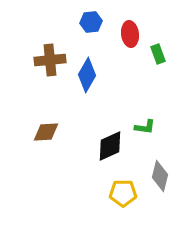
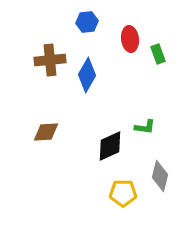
blue hexagon: moved 4 px left
red ellipse: moved 5 px down
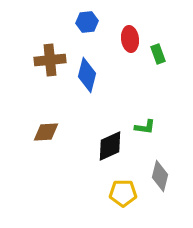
blue diamond: rotated 16 degrees counterclockwise
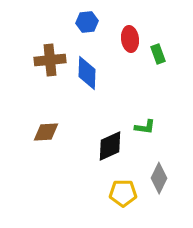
blue diamond: moved 2 px up; rotated 12 degrees counterclockwise
gray diamond: moved 1 px left, 2 px down; rotated 12 degrees clockwise
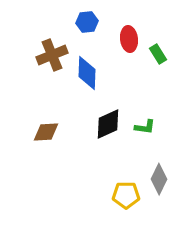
red ellipse: moved 1 px left
green rectangle: rotated 12 degrees counterclockwise
brown cross: moved 2 px right, 5 px up; rotated 16 degrees counterclockwise
black diamond: moved 2 px left, 22 px up
gray diamond: moved 1 px down
yellow pentagon: moved 3 px right, 2 px down
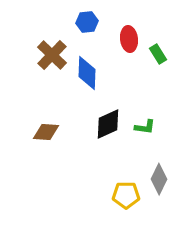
brown cross: rotated 24 degrees counterclockwise
brown diamond: rotated 8 degrees clockwise
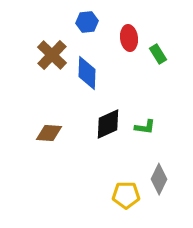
red ellipse: moved 1 px up
brown diamond: moved 3 px right, 1 px down
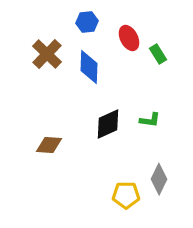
red ellipse: rotated 20 degrees counterclockwise
brown cross: moved 5 px left, 1 px up
blue diamond: moved 2 px right, 6 px up
green L-shape: moved 5 px right, 7 px up
brown diamond: moved 12 px down
